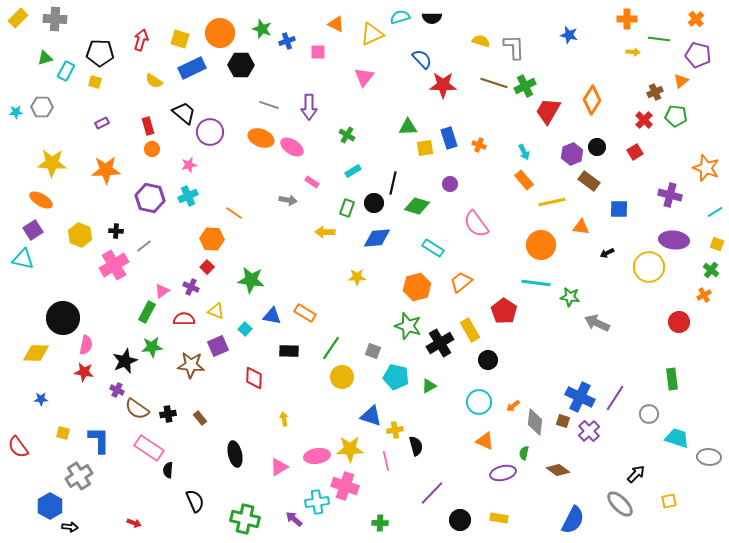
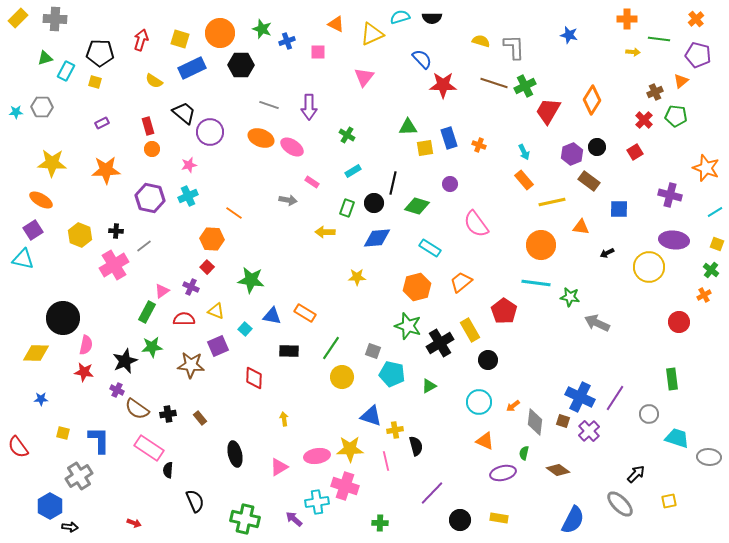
cyan rectangle at (433, 248): moved 3 px left
cyan pentagon at (396, 377): moved 4 px left, 3 px up
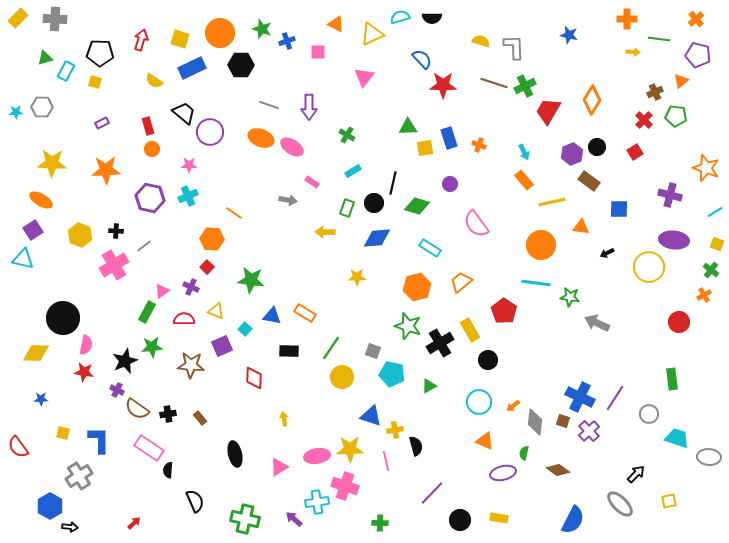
pink star at (189, 165): rotated 14 degrees clockwise
purple square at (218, 346): moved 4 px right
red arrow at (134, 523): rotated 64 degrees counterclockwise
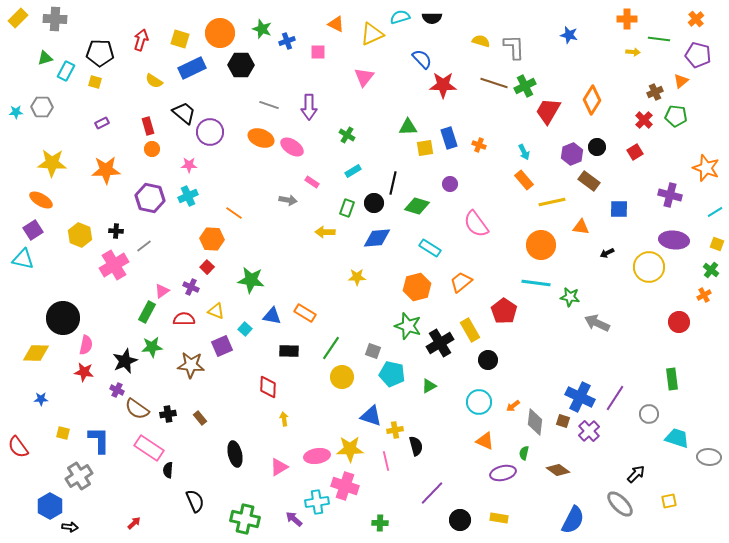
red diamond at (254, 378): moved 14 px right, 9 px down
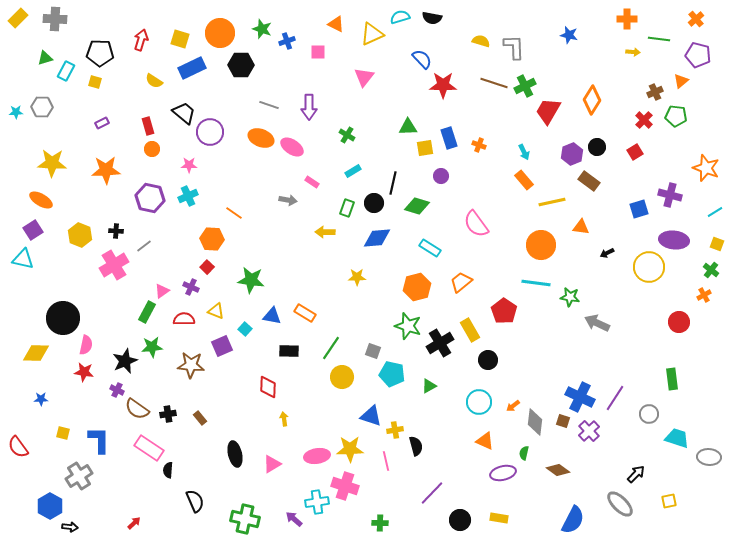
black semicircle at (432, 18): rotated 12 degrees clockwise
purple circle at (450, 184): moved 9 px left, 8 px up
blue square at (619, 209): moved 20 px right; rotated 18 degrees counterclockwise
pink triangle at (279, 467): moved 7 px left, 3 px up
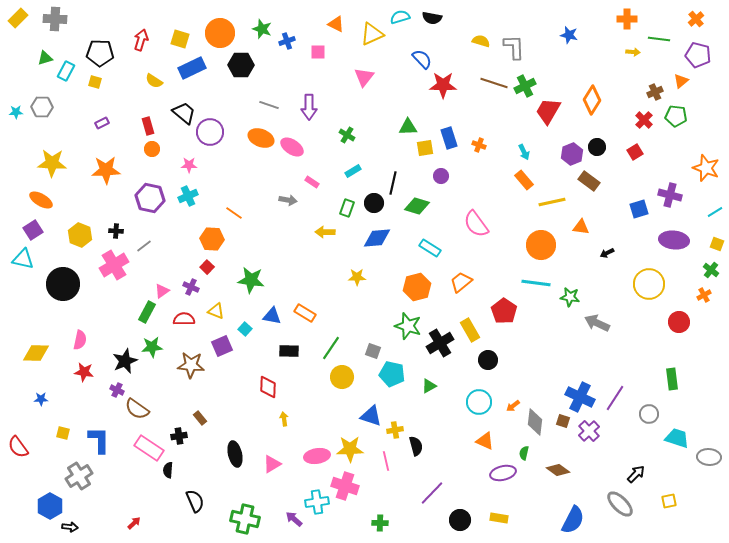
yellow circle at (649, 267): moved 17 px down
black circle at (63, 318): moved 34 px up
pink semicircle at (86, 345): moved 6 px left, 5 px up
black cross at (168, 414): moved 11 px right, 22 px down
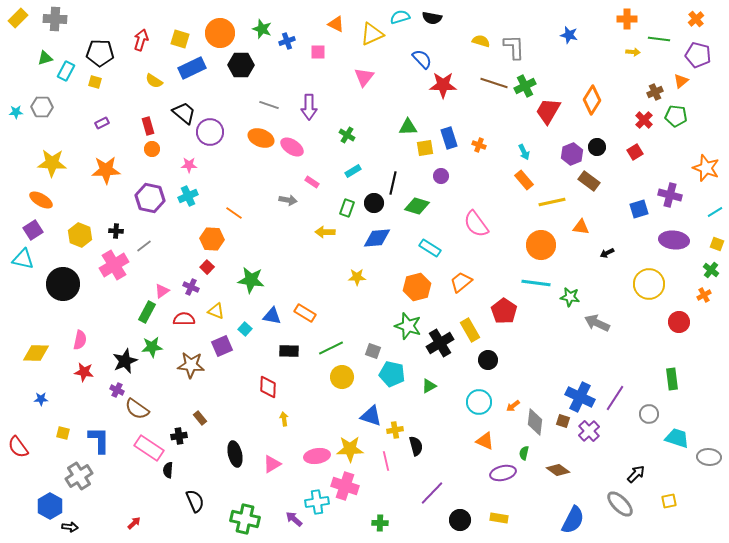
green line at (331, 348): rotated 30 degrees clockwise
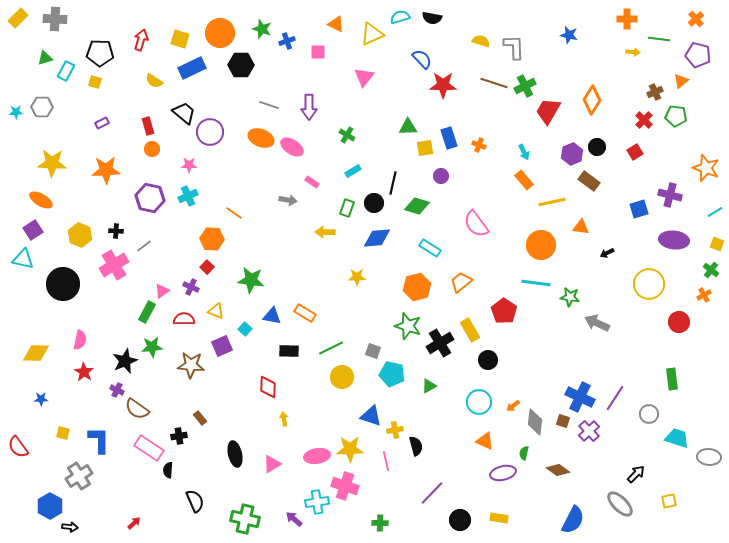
red star at (84, 372): rotated 24 degrees clockwise
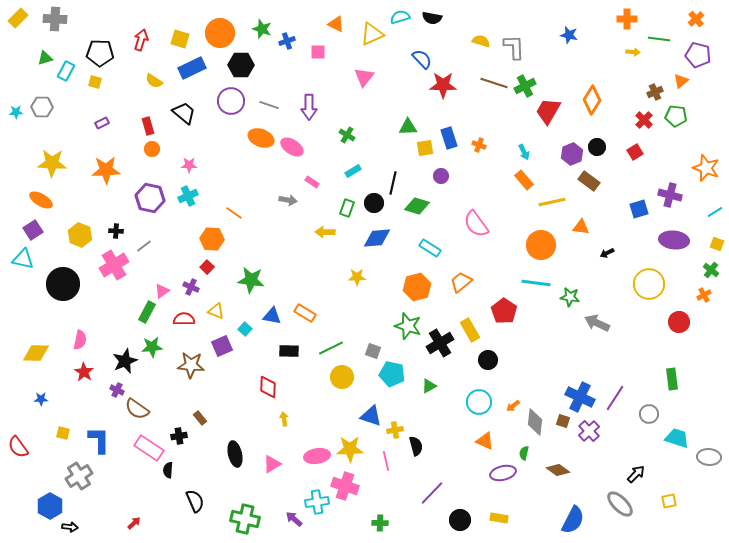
purple circle at (210, 132): moved 21 px right, 31 px up
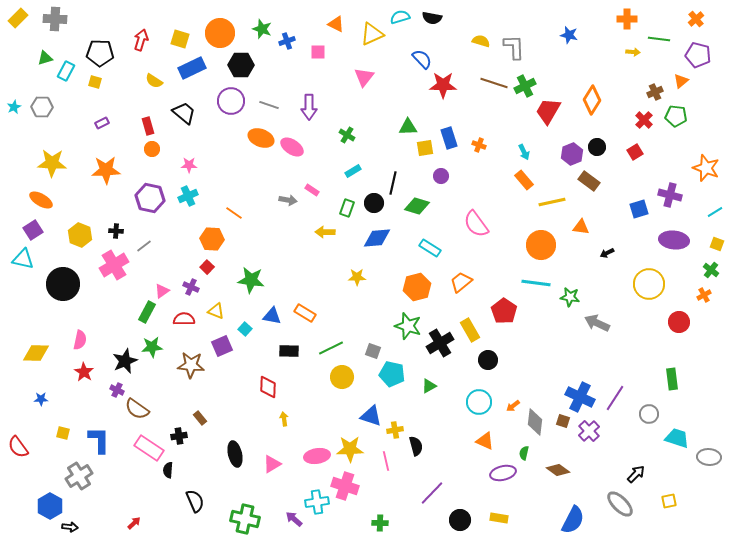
cyan star at (16, 112): moved 2 px left, 5 px up; rotated 24 degrees counterclockwise
pink rectangle at (312, 182): moved 8 px down
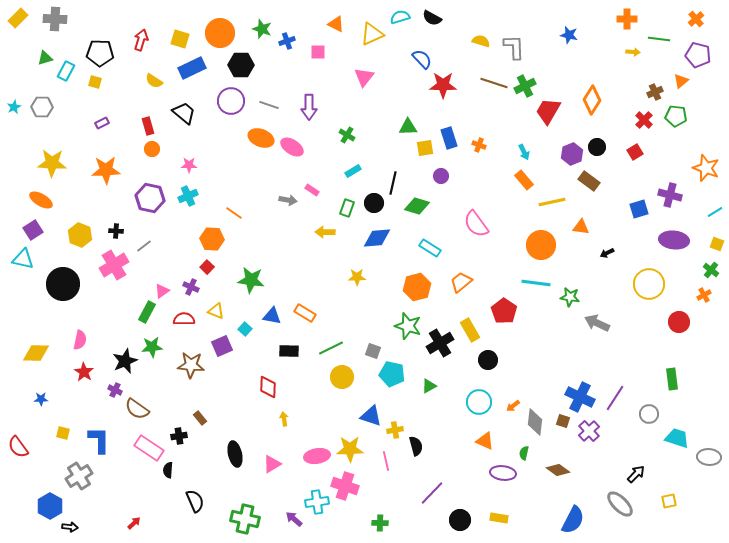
black semicircle at (432, 18): rotated 18 degrees clockwise
purple cross at (117, 390): moved 2 px left
purple ellipse at (503, 473): rotated 20 degrees clockwise
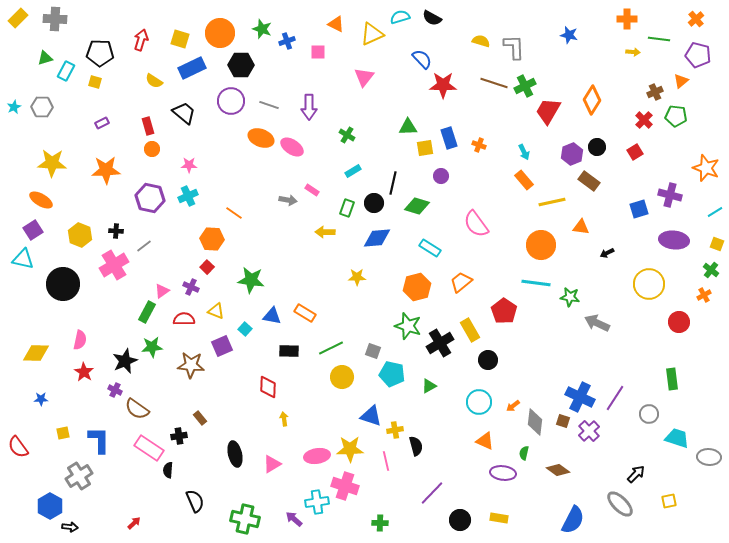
yellow square at (63, 433): rotated 24 degrees counterclockwise
